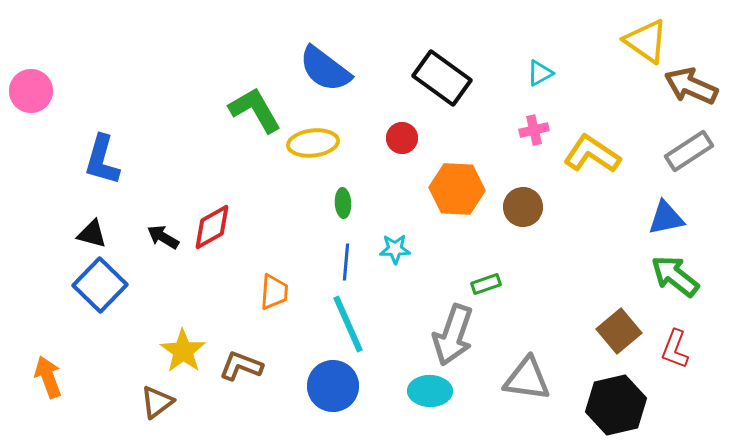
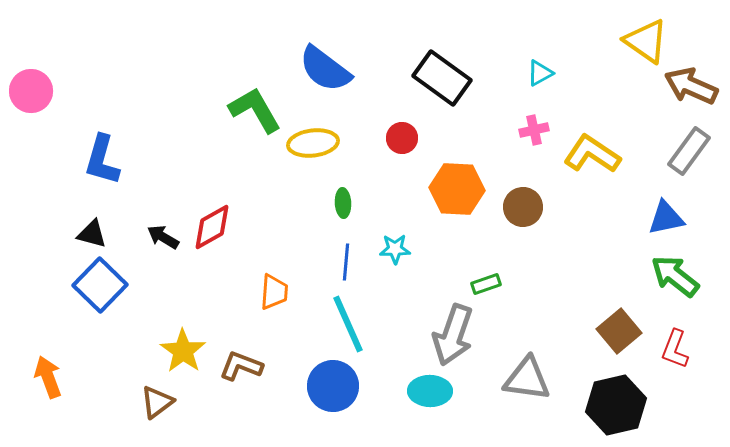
gray rectangle: rotated 21 degrees counterclockwise
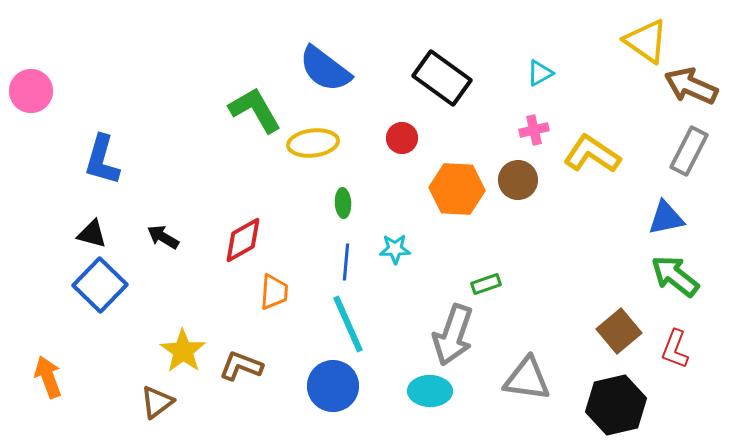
gray rectangle: rotated 9 degrees counterclockwise
brown circle: moved 5 px left, 27 px up
red diamond: moved 31 px right, 13 px down
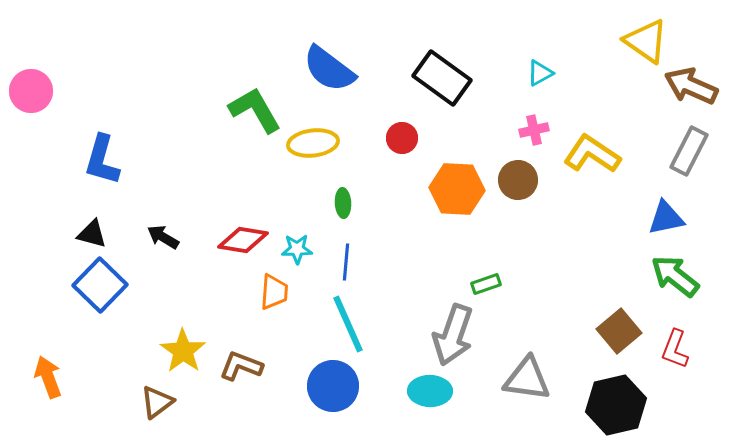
blue semicircle: moved 4 px right
red diamond: rotated 39 degrees clockwise
cyan star: moved 98 px left
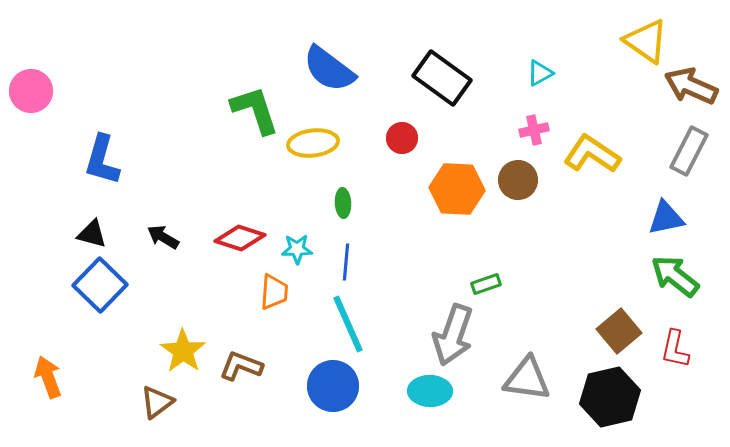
green L-shape: rotated 12 degrees clockwise
red diamond: moved 3 px left, 2 px up; rotated 9 degrees clockwise
red L-shape: rotated 9 degrees counterclockwise
black hexagon: moved 6 px left, 8 px up
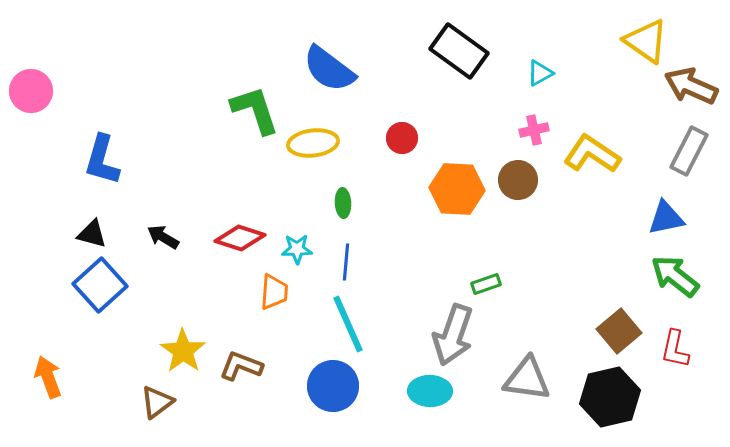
black rectangle: moved 17 px right, 27 px up
blue square: rotated 4 degrees clockwise
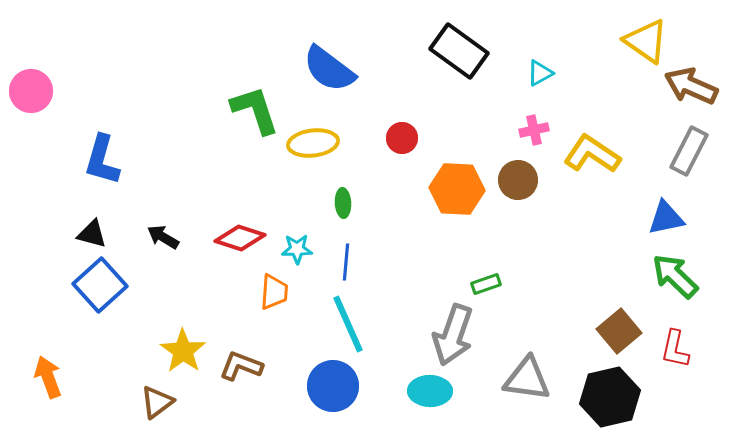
green arrow: rotated 6 degrees clockwise
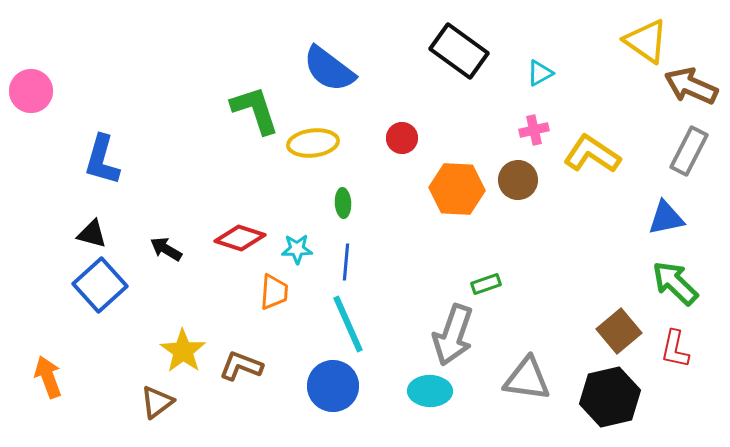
black arrow: moved 3 px right, 12 px down
green arrow: moved 7 px down
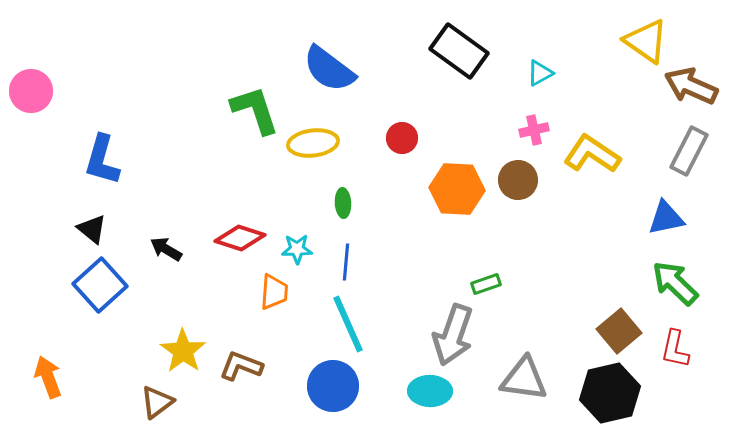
black triangle: moved 5 px up; rotated 24 degrees clockwise
gray triangle: moved 3 px left
black hexagon: moved 4 px up
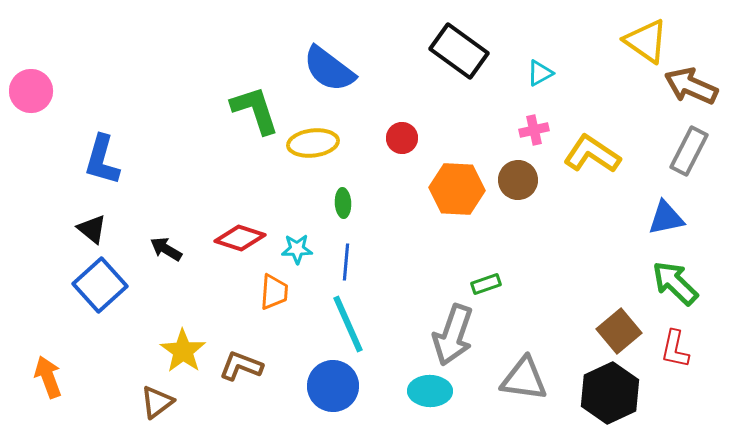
black hexagon: rotated 12 degrees counterclockwise
